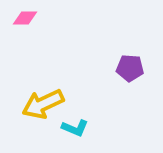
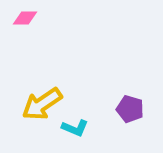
purple pentagon: moved 41 px down; rotated 12 degrees clockwise
yellow arrow: moved 1 px left; rotated 9 degrees counterclockwise
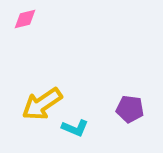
pink diamond: moved 1 px down; rotated 15 degrees counterclockwise
purple pentagon: rotated 8 degrees counterclockwise
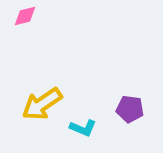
pink diamond: moved 3 px up
cyan L-shape: moved 8 px right
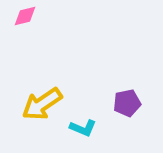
purple pentagon: moved 3 px left, 6 px up; rotated 20 degrees counterclockwise
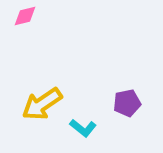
cyan L-shape: rotated 16 degrees clockwise
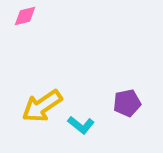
yellow arrow: moved 2 px down
cyan L-shape: moved 2 px left, 3 px up
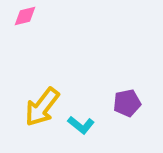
yellow arrow: moved 1 px down; rotated 18 degrees counterclockwise
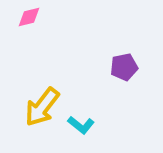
pink diamond: moved 4 px right, 1 px down
purple pentagon: moved 3 px left, 36 px up
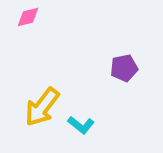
pink diamond: moved 1 px left
purple pentagon: moved 1 px down
